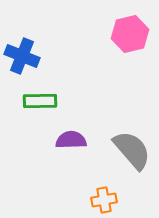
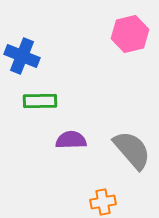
orange cross: moved 1 px left, 2 px down
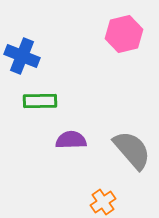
pink hexagon: moved 6 px left
orange cross: rotated 25 degrees counterclockwise
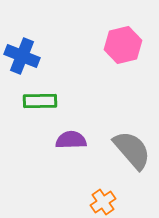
pink hexagon: moved 1 px left, 11 px down
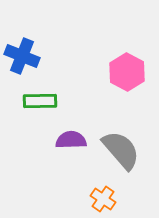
pink hexagon: moved 4 px right, 27 px down; rotated 18 degrees counterclockwise
gray semicircle: moved 11 px left
orange cross: moved 3 px up; rotated 20 degrees counterclockwise
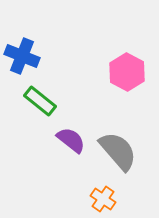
green rectangle: rotated 40 degrees clockwise
purple semicircle: rotated 40 degrees clockwise
gray semicircle: moved 3 px left, 1 px down
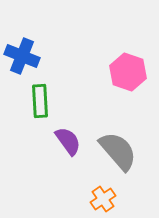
pink hexagon: moved 1 px right; rotated 9 degrees counterclockwise
green rectangle: rotated 48 degrees clockwise
purple semicircle: moved 3 px left, 1 px down; rotated 16 degrees clockwise
orange cross: rotated 20 degrees clockwise
